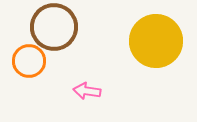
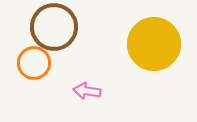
yellow circle: moved 2 px left, 3 px down
orange circle: moved 5 px right, 2 px down
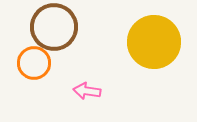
yellow circle: moved 2 px up
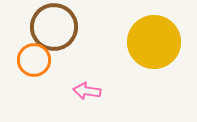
orange circle: moved 3 px up
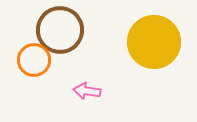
brown circle: moved 6 px right, 3 px down
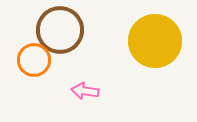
yellow circle: moved 1 px right, 1 px up
pink arrow: moved 2 px left
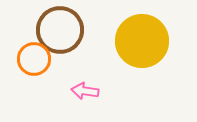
yellow circle: moved 13 px left
orange circle: moved 1 px up
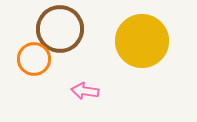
brown circle: moved 1 px up
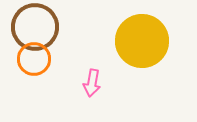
brown circle: moved 25 px left, 2 px up
pink arrow: moved 7 px right, 8 px up; rotated 88 degrees counterclockwise
